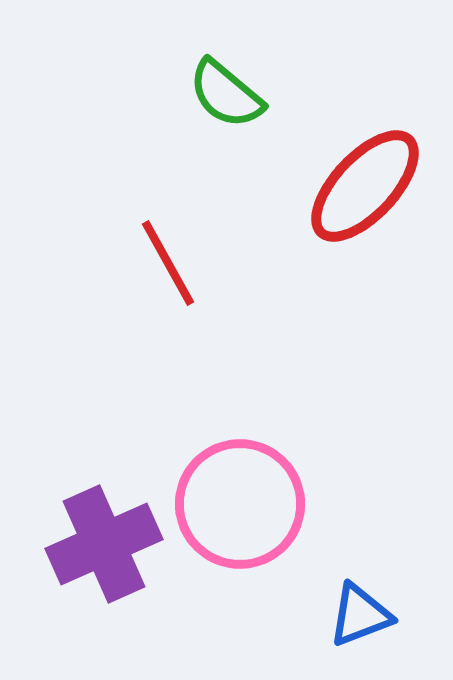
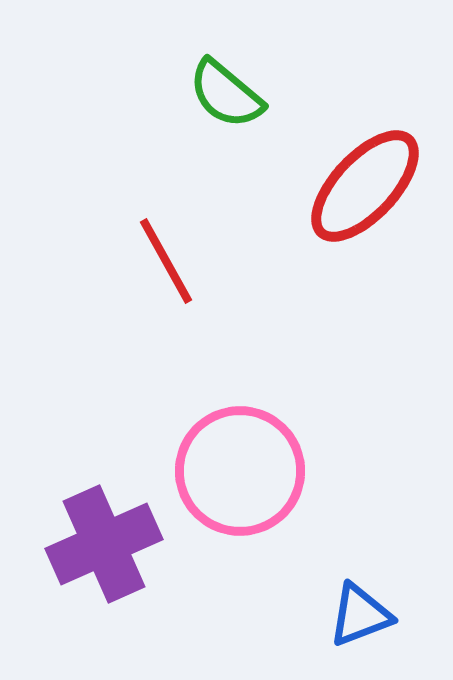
red line: moved 2 px left, 2 px up
pink circle: moved 33 px up
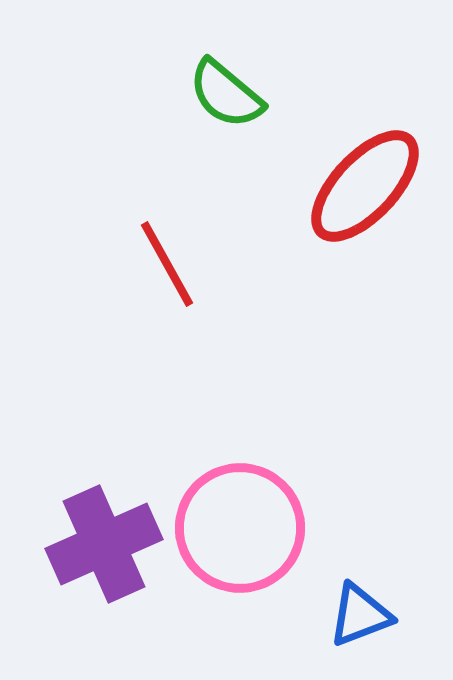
red line: moved 1 px right, 3 px down
pink circle: moved 57 px down
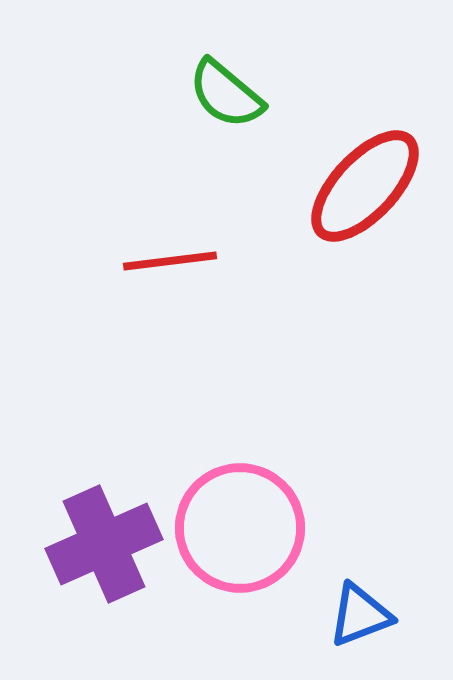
red line: moved 3 px right, 3 px up; rotated 68 degrees counterclockwise
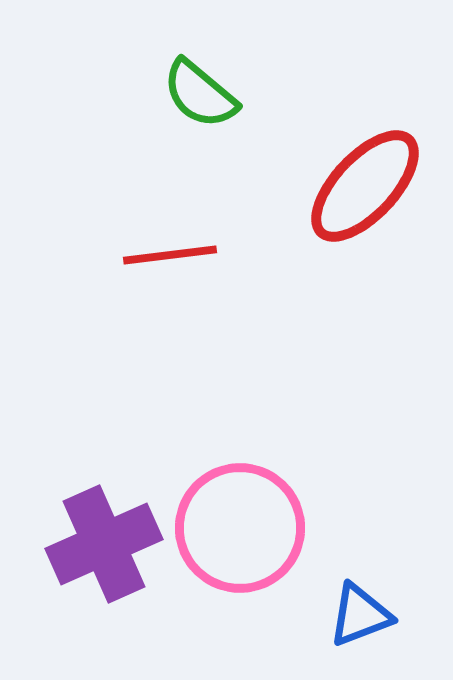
green semicircle: moved 26 px left
red line: moved 6 px up
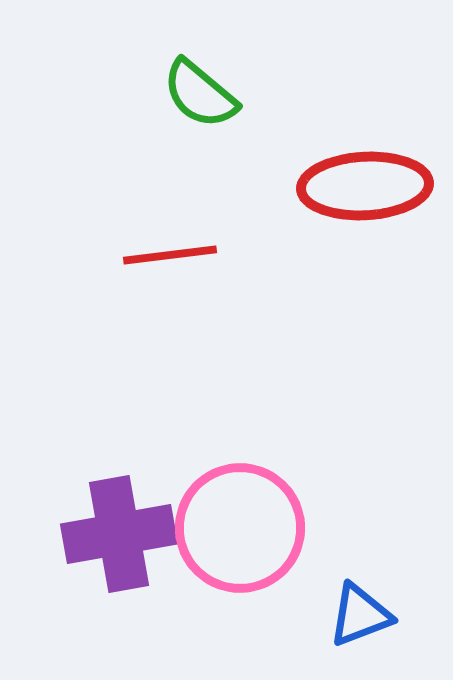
red ellipse: rotated 44 degrees clockwise
purple cross: moved 15 px right, 10 px up; rotated 14 degrees clockwise
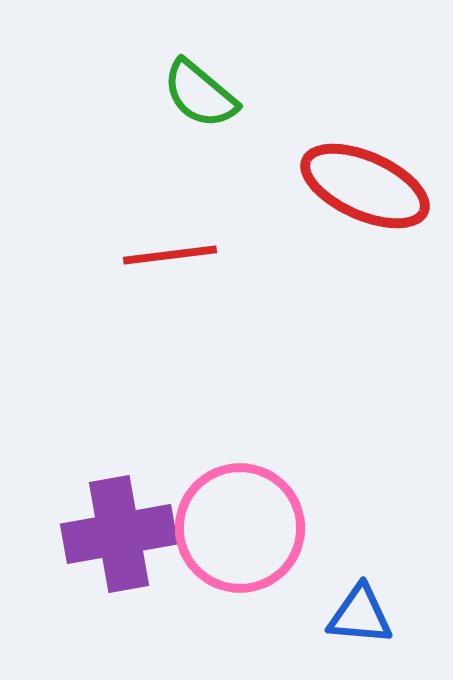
red ellipse: rotated 27 degrees clockwise
blue triangle: rotated 26 degrees clockwise
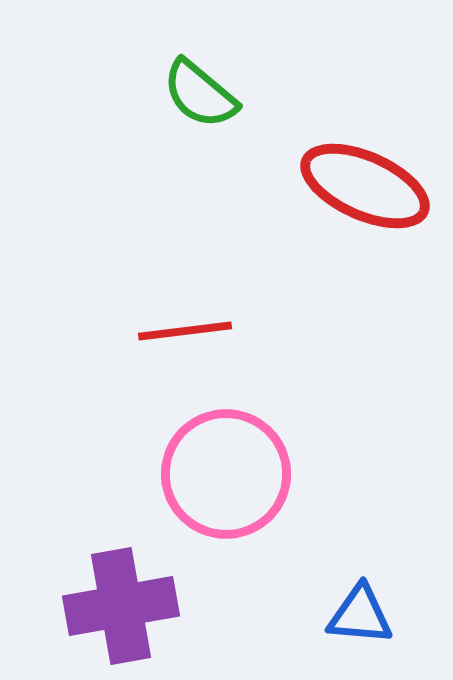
red line: moved 15 px right, 76 px down
pink circle: moved 14 px left, 54 px up
purple cross: moved 2 px right, 72 px down
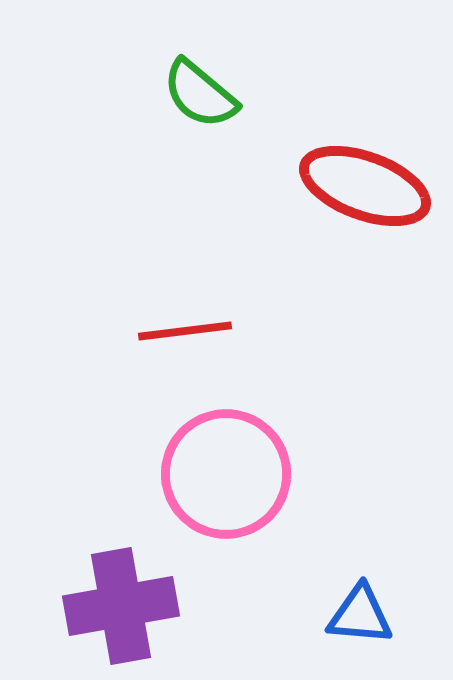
red ellipse: rotated 4 degrees counterclockwise
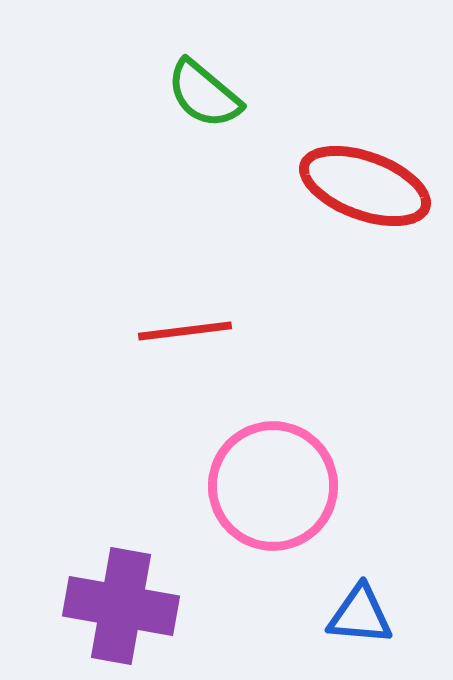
green semicircle: moved 4 px right
pink circle: moved 47 px right, 12 px down
purple cross: rotated 20 degrees clockwise
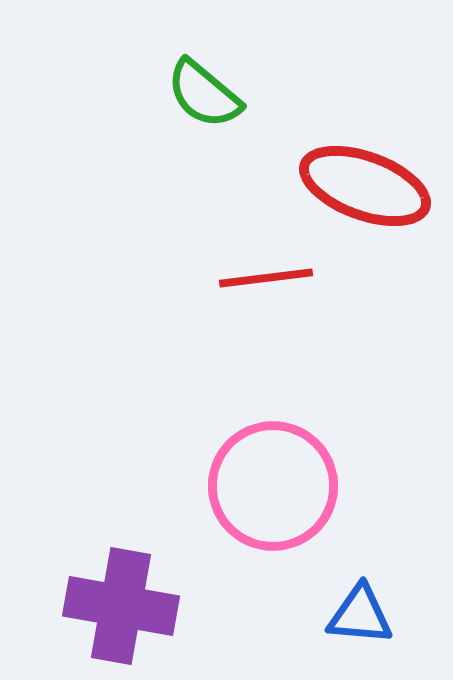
red line: moved 81 px right, 53 px up
